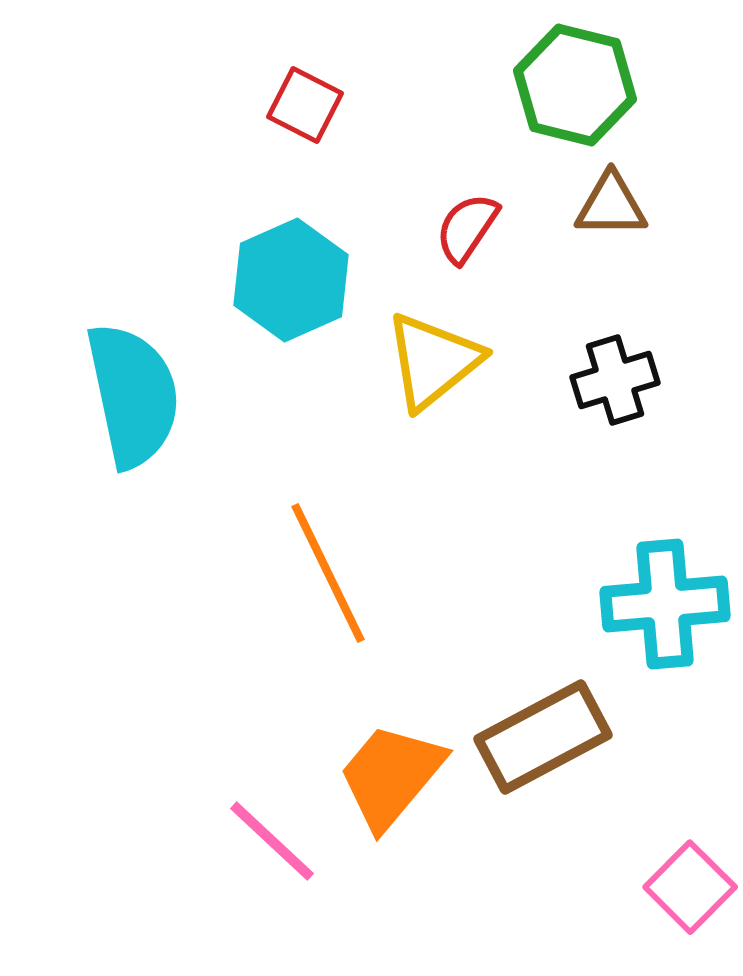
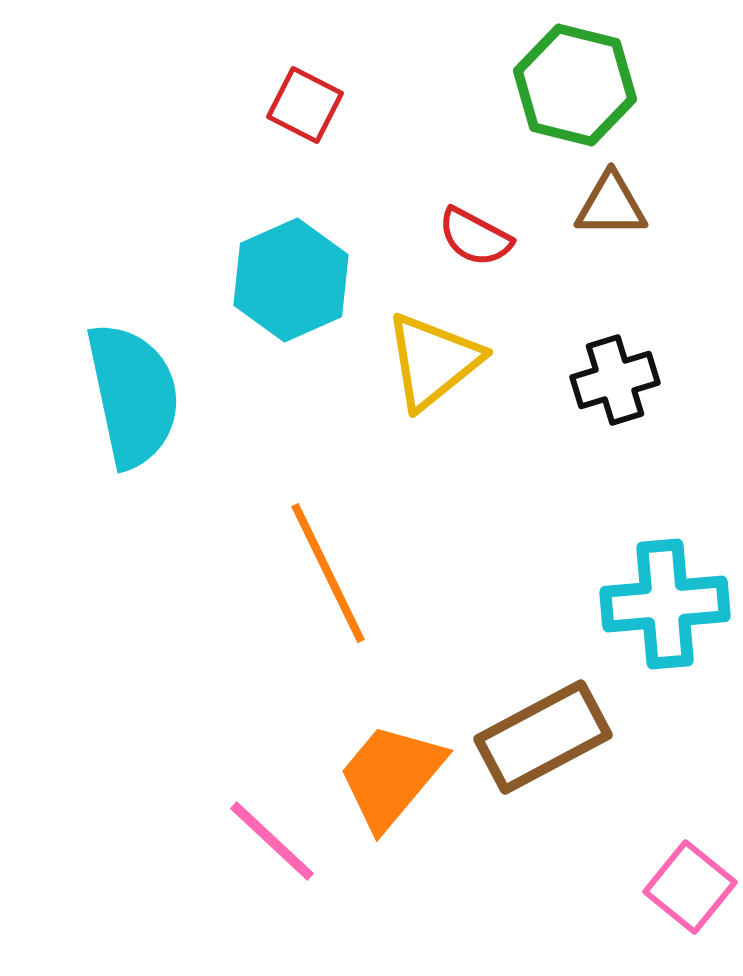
red semicircle: moved 8 px right, 9 px down; rotated 96 degrees counterclockwise
pink square: rotated 6 degrees counterclockwise
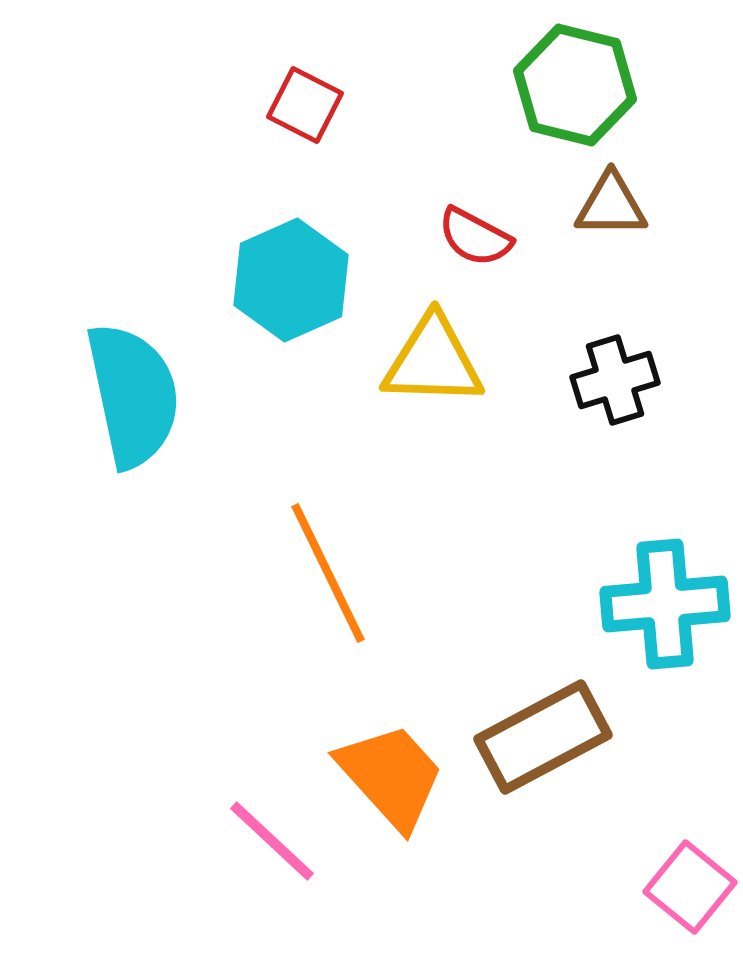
yellow triangle: rotated 41 degrees clockwise
orange trapezoid: rotated 98 degrees clockwise
